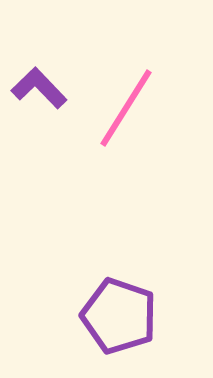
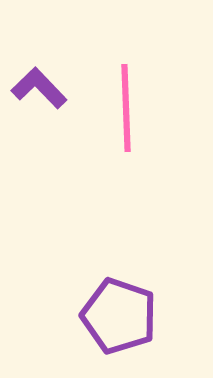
pink line: rotated 34 degrees counterclockwise
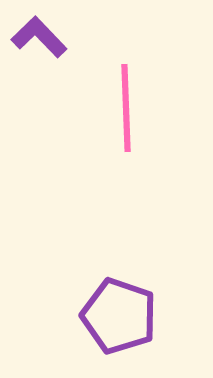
purple L-shape: moved 51 px up
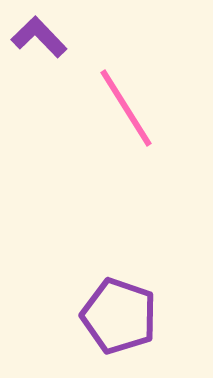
pink line: rotated 30 degrees counterclockwise
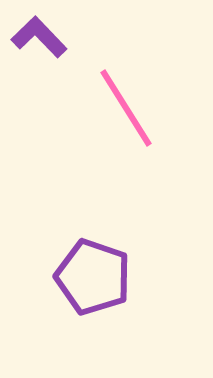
purple pentagon: moved 26 px left, 39 px up
